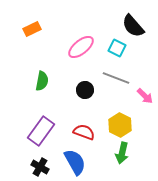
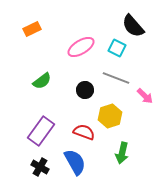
pink ellipse: rotated 8 degrees clockwise
green semicircle: rotated 42 degrees clockwise
yellow hexagon: moved 10 px left, 9 px up; rotated 15 degrees clockwise
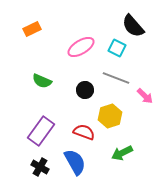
green semicircle: rotated 60 degrees clockwise
green arrow: rotated 50 degrees clockwise
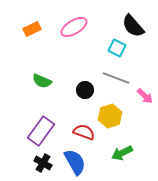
pink ellipse: moved 7 px left, 20 px up
black cross: moved 3 px right, 4 px up
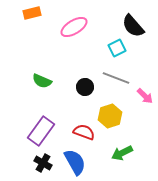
orange rectangle: moved 16 px up; rotated 12 degrees clockwise
cyan square: rotated 36 degrees clockwise
black circle: moved 3 px up
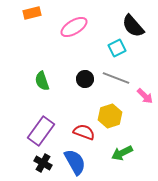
green semicircle: rotated 48 degrees clockwise
black circle: moved 8 px up
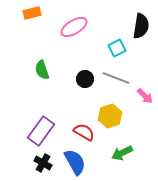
black semicircle: moved 8 px right; rotated 130 degrees counterclockwise
green semicircle: moved 11 px up
red semicircle: rotated 10 degrees clockwise
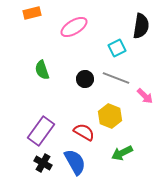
yellow hexagon: rotated 20 degrees counterclockwise
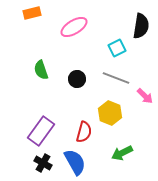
green semicircle: moved 1 px left
black circle: moved 8 px left
yellow hexagon: moved 3 px up
red semicircle: rotated 75 degrees clockwise
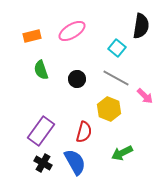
orange rectangle: moved 23 px down
pink ellipse: moved 2 px left, 4 px down
cyan square: rotated 24 degrees counterclockwise
gray line: rotated 8 degrees clockwise
yellow hexagon: moved 1 px left, 4 px up
